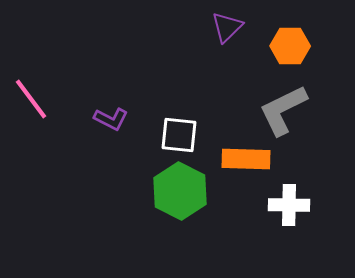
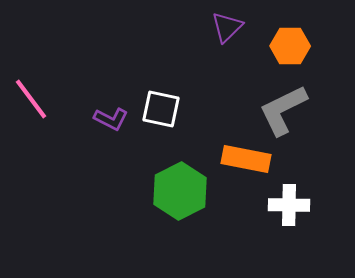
white square: moved 18 px left, 26 px up; rotated 6 degrees clockwise
orange rectangle: rotated 9 degrees clockwise
green hexagon: rotated 6 degrees clockwise
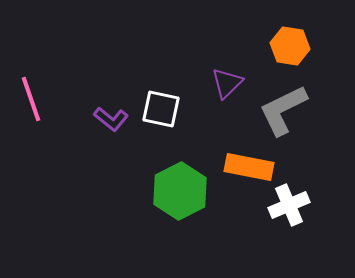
purple triangle: moved 56 px down
orange hexagon: rotated 9 degrees clockwise
pink line: rotated 18 degrees clockwise
purple L-shape: rotated 12 degrees clockwise
orange rectangle: moved 3 px right, 8 px down
white cross: rotated 24 degrees counterclockwise
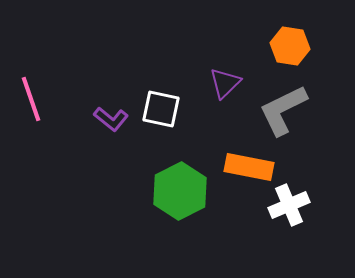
purple triangle: moved 2 px left
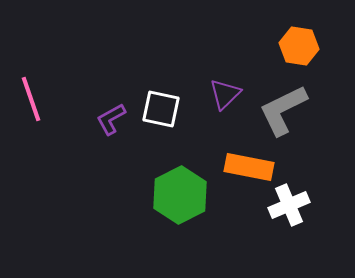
orange hexagon: moved 9 px right
purple triangle: moved 11 px down
purple L-shape: rotated 112 degrees clockwise
green hexagon: moved 4 px down
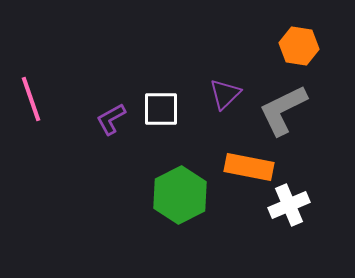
white square: rotated 12 degrees counterclockwise
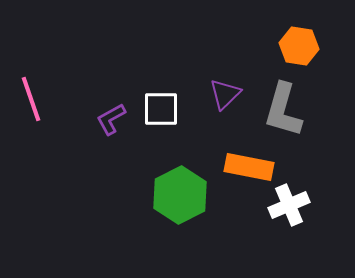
gray L-shape: rotated 48 degrees counterclockwise
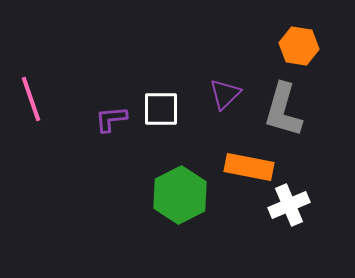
purple L-shape: rotated 24 degrees clockwise
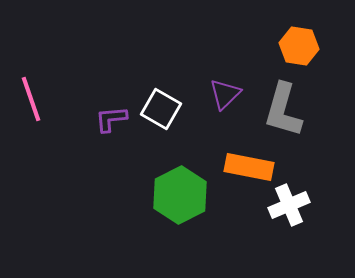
white square: rotated 30 degrees clockwise
